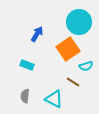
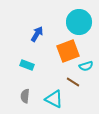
orange square: moved 2 px down; rotated 15 degrees clockwise
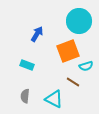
cyan circle: moved 1 px up
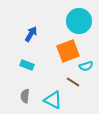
blue arrow: moved 6 px left
cyan triangle: moved 1 px left, 1 px down
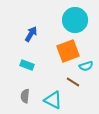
cyan circle: moved 4 px left, 1 px up
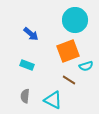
blue arrow: rotated 98 degrees clockwise
brown line: moved 4 px left, 2 px up
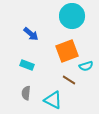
cyan circle: moved 3 px left, 4 px up
orange square: moved 1 px left
gray semicircle: moved 1 px right, 3 px up
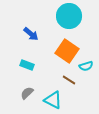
cyan circle: moved 3 px left
orange square: rotated 35 degrees counterclockwise
gray semicircle: moved 1 px right; rotated 40 degrees clockwise
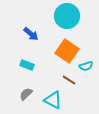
cyan circle: moved 2 px left
gray semicircle: moved 1 px left, 1 px down
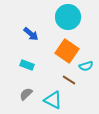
cyan circle: moved 1 px right, 1 px down
